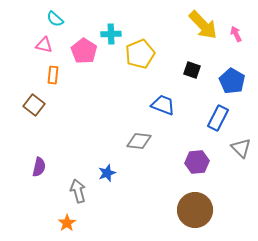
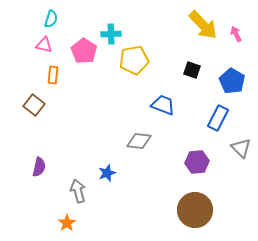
cyan semicircle: moved 4 px left; rotated 114 degrees counterclockwise
yellow pentagon: moved 6 px left, 6 px down; rotated 12 degrees clockwise
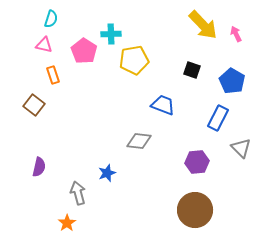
orange rectangle: rotated 24 degrees counterclockwise
gray arrow: moved 2 px down
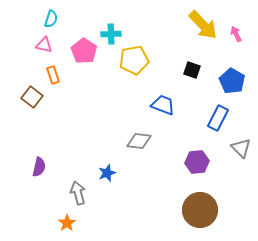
brown square: moved 2 px left, 8 px up
brown circle: moved 5 px right
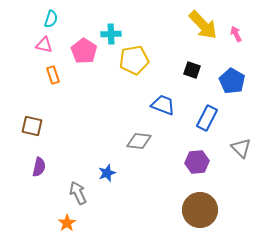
brown square: moved 29 px down; rotated 25 degrees counterclockwise
blue rectangle: moved 11 px left
gray arrow: rotated 10 degrees counterclockwise
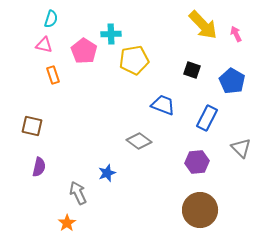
gray diamond: rotated 30 degrees clockwise
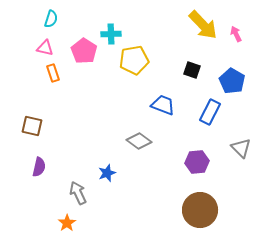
pink triangle: moved 1 px right, 3 px down
orange rectangle: moved 2 px up
blue rectangle: moved 3 px right, 6 px up
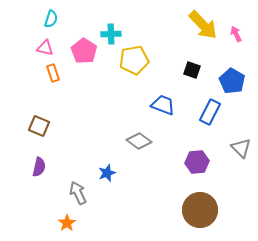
brown square: moved 7 px right; rotated 10 degrees clockwise
